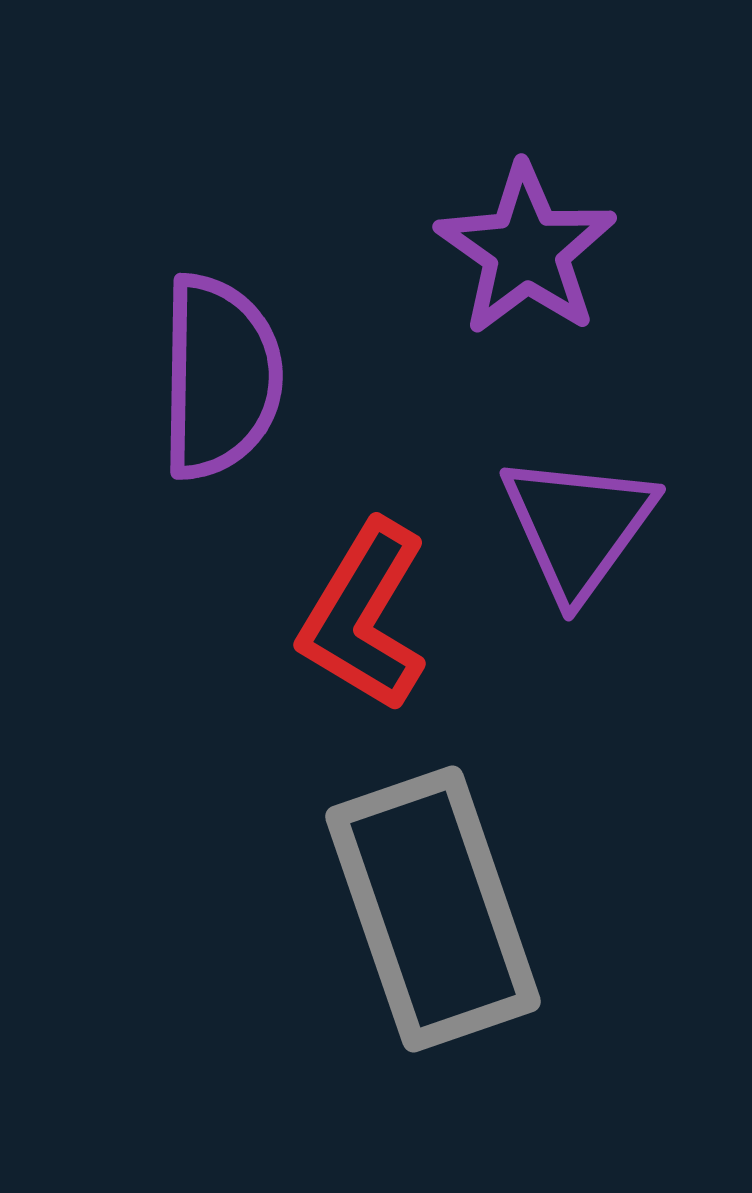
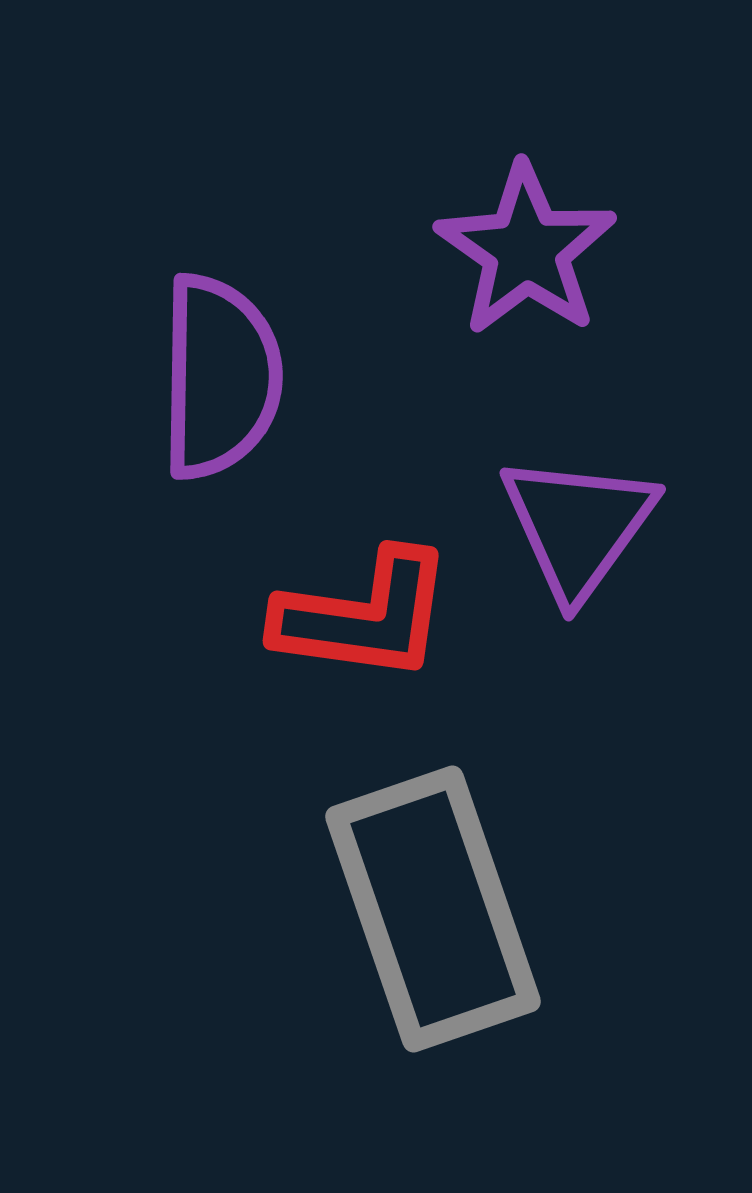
red L-shape: rotated 113 degrees counterclockwise
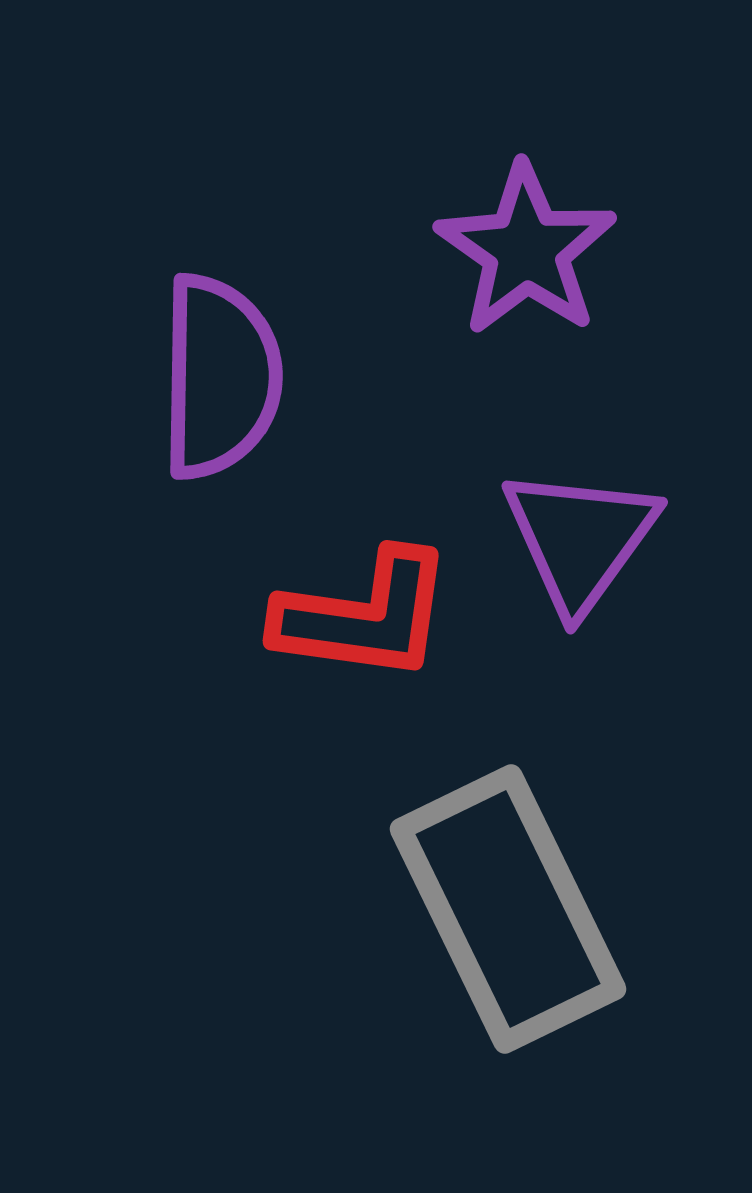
purple triangle: moved 2 px right, 13 px down
gray rectangle: moved 75 px right; rotated 7 degrees counterclockwise
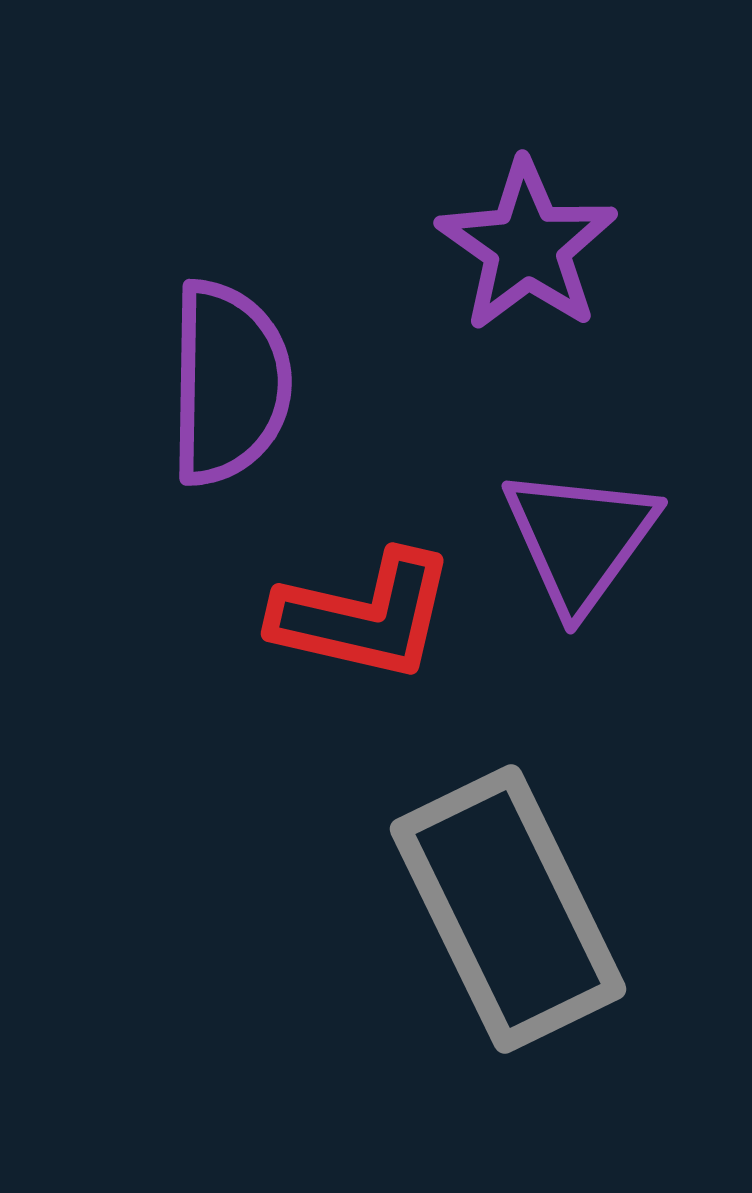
purple star: moved 1 px right, 4 px up
purple semicircle: moved 9 px right, 6 px down
red L-shape: rotated 5 degrees clockwise
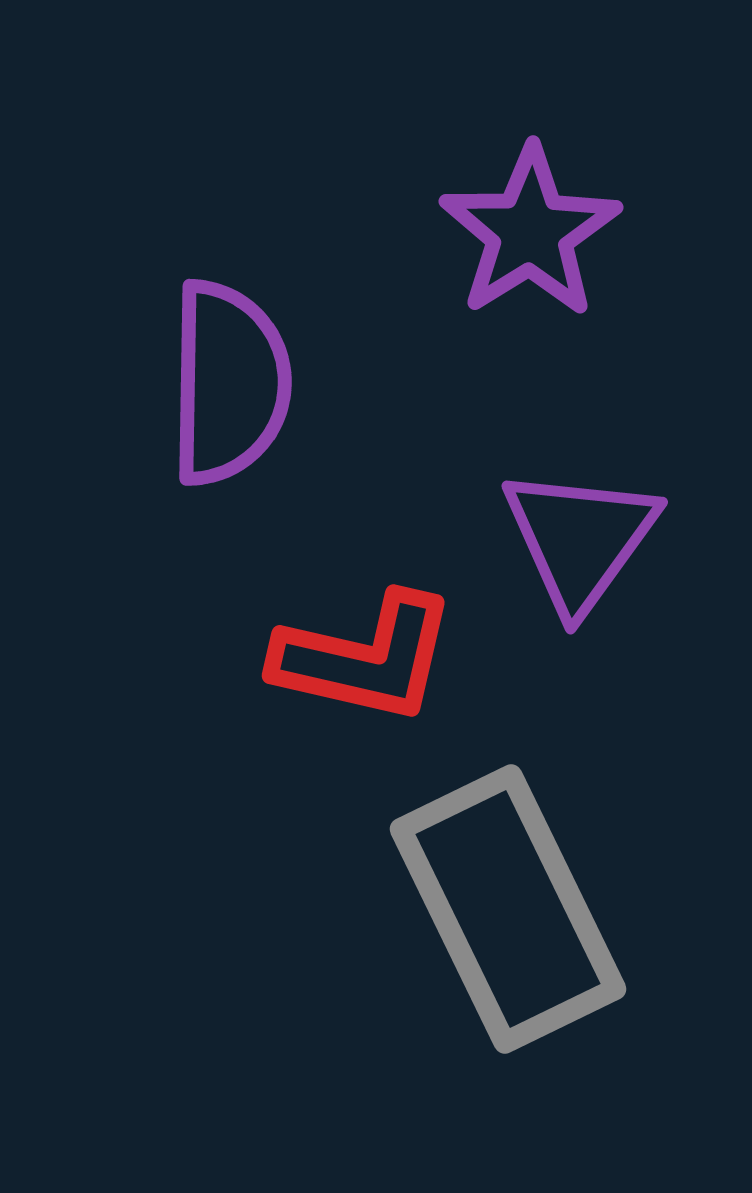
purple star: moved 3 px right, 14 px up; rotated 5 degrees clockwise
red L-shape: moved 1 px right, 42 px down
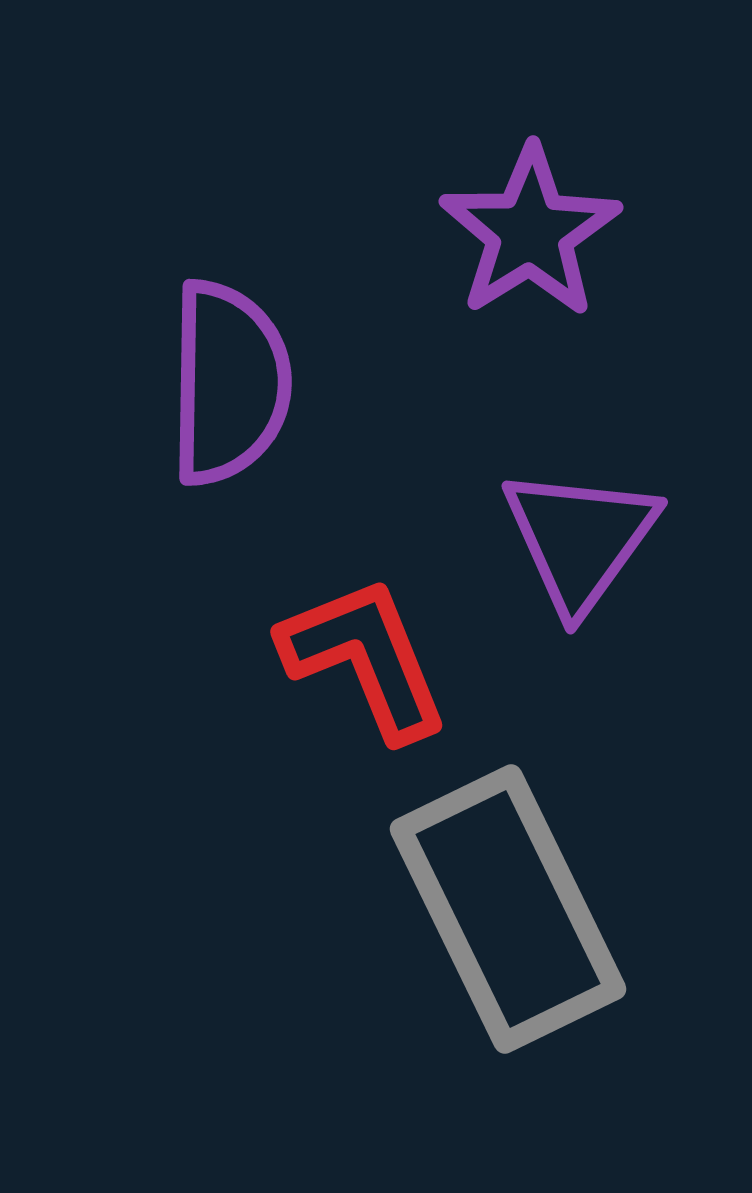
red L-shape: rotated 125 degrees counterclockwise
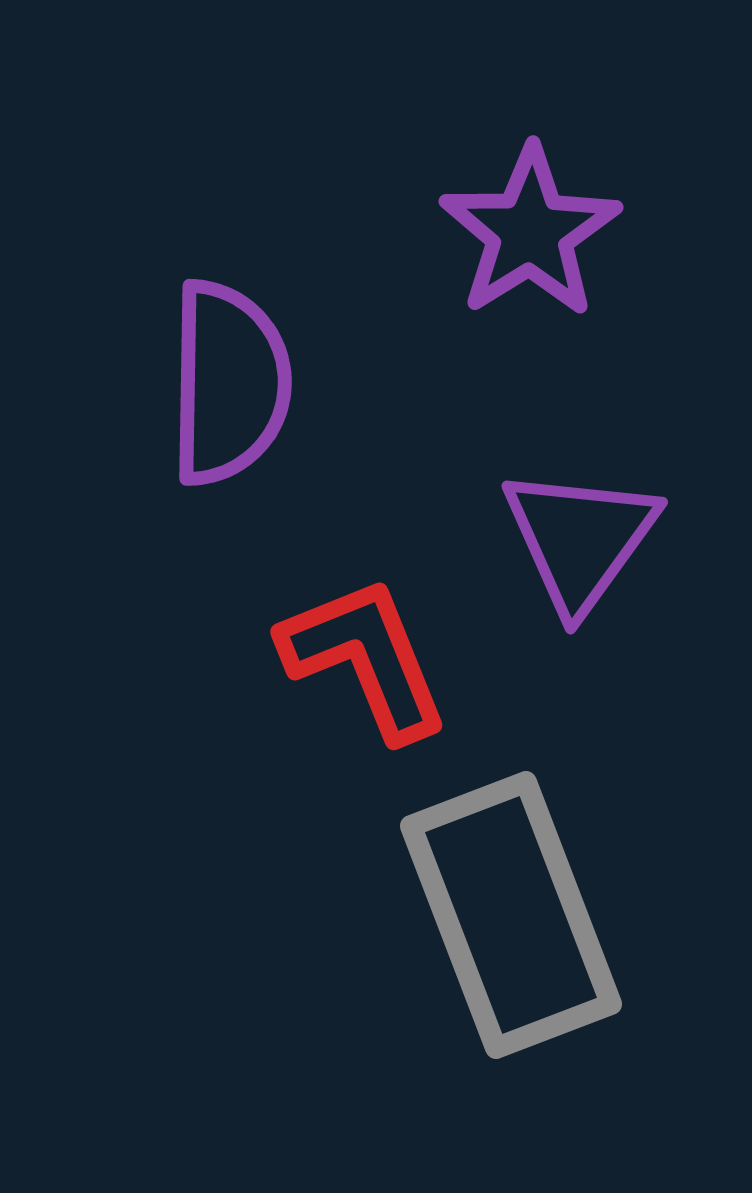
gray rectangle: moved 3 px right, 6 px down; rotated 5 degrees clockwise
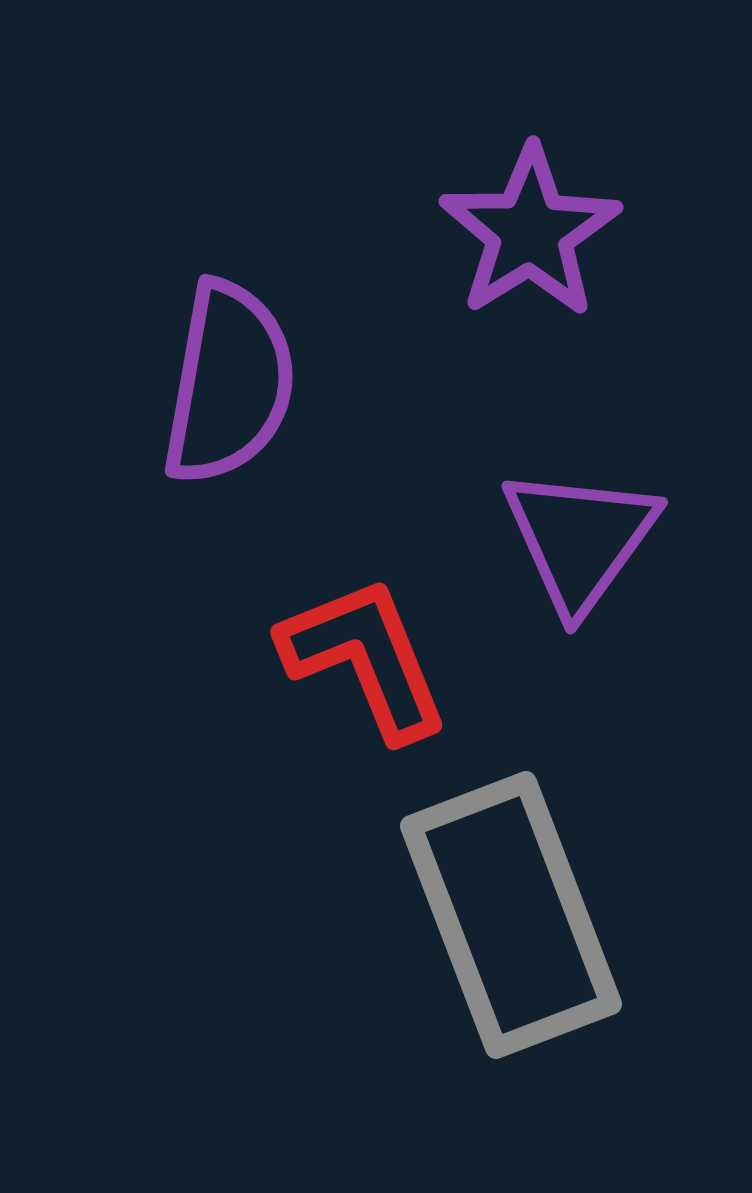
purple semicircle: rotated 9 degrees clockwise
